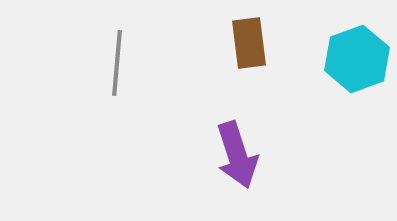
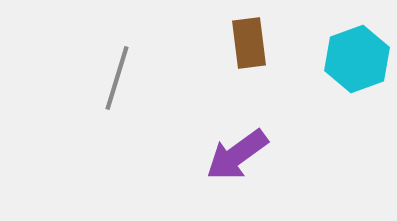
gray line: moved 15 px down; rotated 12 degrees clockwise
purple arrow: rotated 72 degrees clockwise
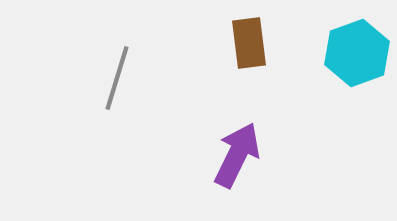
cyan hexagon: moved 6 px up
purple arrow: rotated 152 degrees clockwise
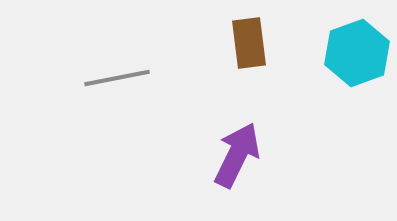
gray line: rotated 62 degrees clockwise
